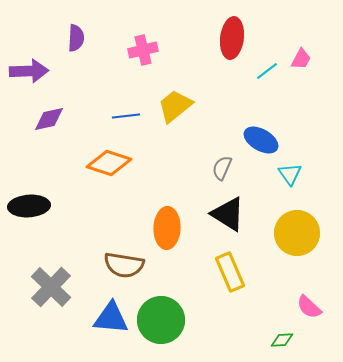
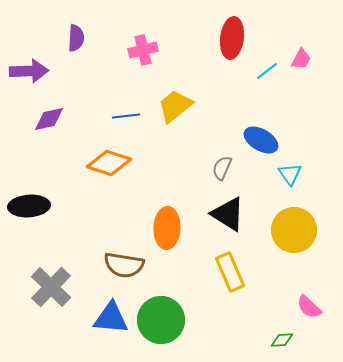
yellow circle: moved 3 px left, 3 px up
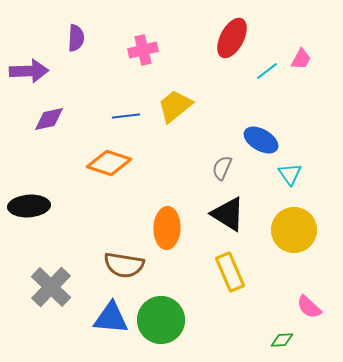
red ellipse: rotated 21 degrees clockwise
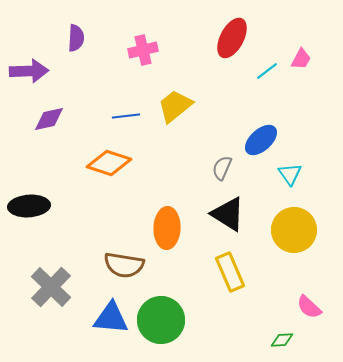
blue ellipse: rotated 72 degrees counterclockwise
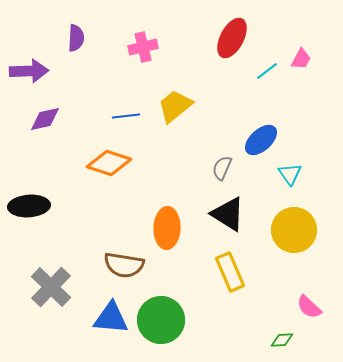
pink cross: moved 3 px up
purple diamond: moved 4 px left
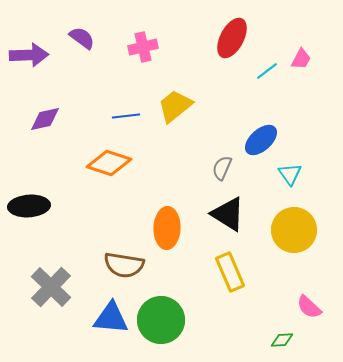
purple semicircle: moved 6 px right; rotated 56 degrees counterclockwise
purple arrow: moved 16 px up
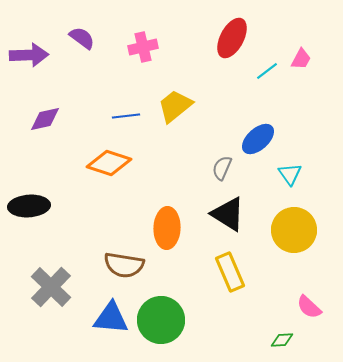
blue ellipse: moved 3 px left, 1 px up
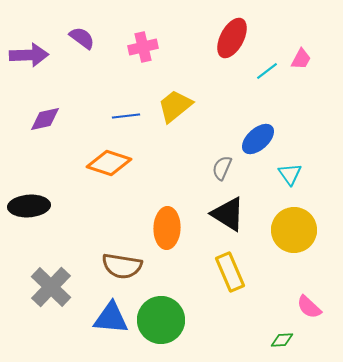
brown semicircle: moved 2 px left, 1 px down
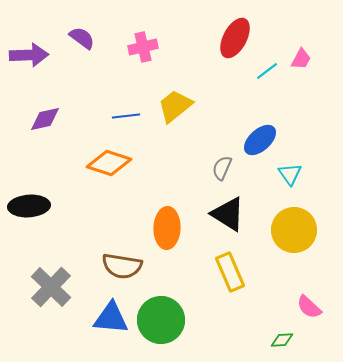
red ellipse: moved 3 px right
blue ellipse: moved 2 px right, 1 px down
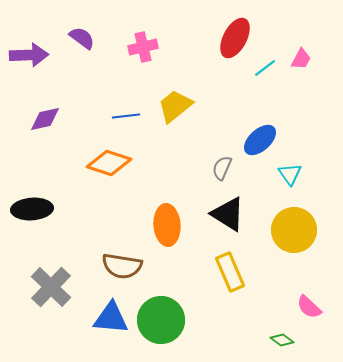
cyan line: moved 2 px left, 3 px up
black ellipse: moved 3 px right, 3 px down
orange ellipse: moved 3 px up; rotated 6 degrees counterclockwise
green diamond: rotated 40 degrees clockwise
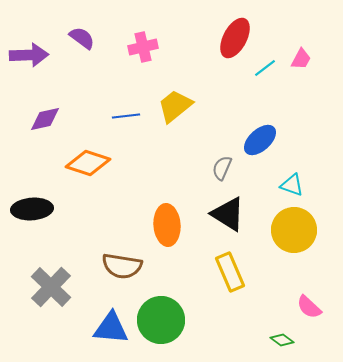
orange diamond: moved 21 px left
cyan triangle: moved 2 px right, 11 px down; rotated 35 degrees counterclockwise
blue triangle: moved 10 px down
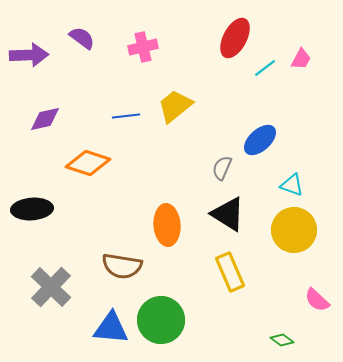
pink semicircle: moved 8 px right, 7 px up
